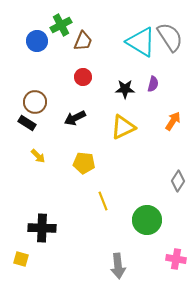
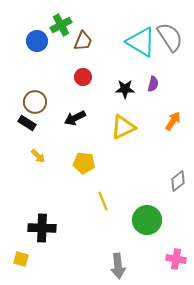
gray diamond: rotated 20 degrees clockwise
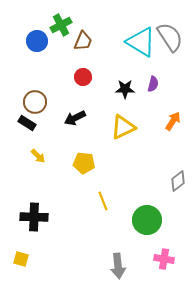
black cross: moved 8 px left, 11 px up
pink cross: moved 12 px left
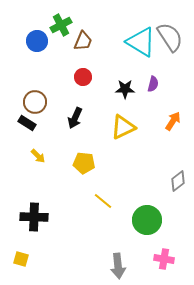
black arrow: rotated 40 degrees counterclockwise
yellow line: rotated 30 degrees counterclockwise
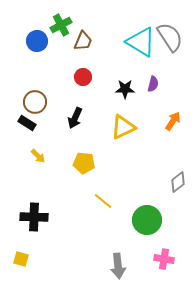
gray diamond: moved 1 px down
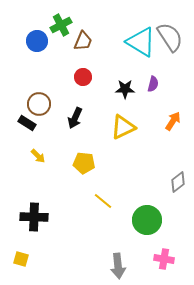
brown circle: moved 4 px right, 2 px down
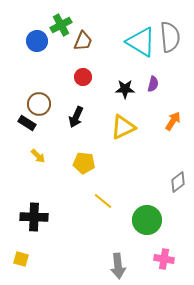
gray semicircle: rotated 28 degrees clockwise
black arrow: moved 1 px right, 1 px up
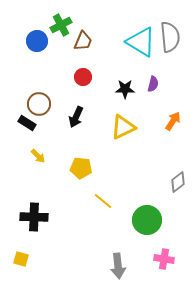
yellow pentagon: moved 3 px left, 5 px down
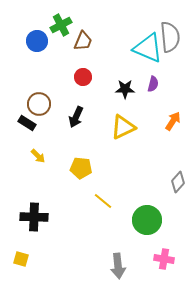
cyan triangle: moved 7 px right, 6 px down; rotated 8 degrees counterclockwise
gray diamond: rotated 10 degrees counterclockwise
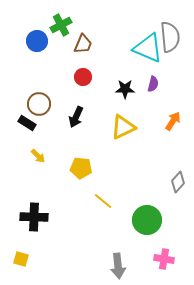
brown trapezoid: moved 3 px down
